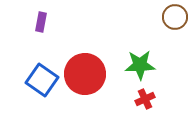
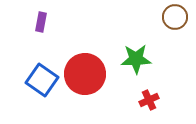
green star: moved 4 px left, 6 px up
red cross: moved 4 px right, 1 px down
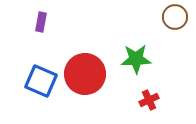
blue square: moved 1 px left, 1 px down; rotated 12 degrees counterclockwise
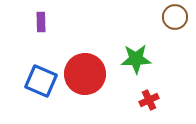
purple rectangle: rotated 12 degrees counterclockwise
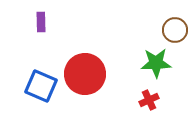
brown circle: moved 13 px down
green star: moved 20 px right, 4 px down
blue square: moved 5 px down
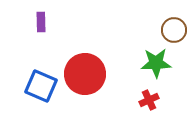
brown circle: moved 1 px left
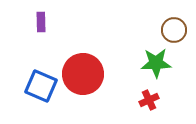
red circle: moved 2 px left
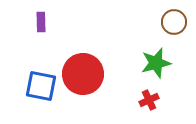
brown circle: moved 8 px up
green star: rotated 12 degrees counterclockwise
blue square: rotated 12 degrees counterclockwise
